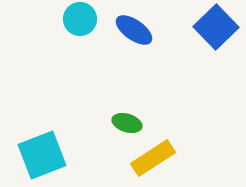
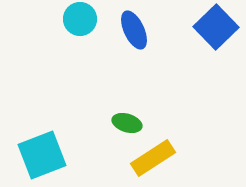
blue ellipse: rotated 30 degrees clockwise
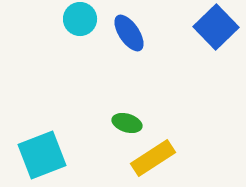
blue ellipse: moved 5 px left, 3 px down; rotated 9 degrees counterclockwise
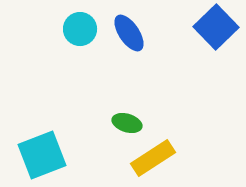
cyan circle: moved 10 px down
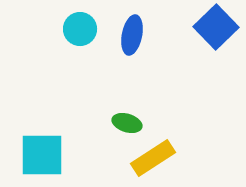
blue ellipse: moved 3 px right, 2 px down; rotated 45 degrees clockwise
cyan square: rotated 21 degrees clockwise
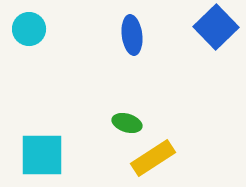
cyan circle: moved 51 px left
blue ellipse: rotated 18 degrees counterclockwise
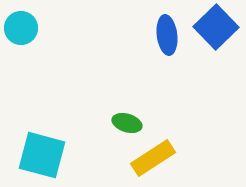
cyan circle: moved 8 px left, 1 px up
blue ellipse: moved 35 px right
cyan square: rotated 15 degrees clockwise
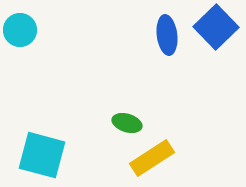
cyan circle: moved 1 px left, 2 px down
yellow rectangle: moved 1 px left
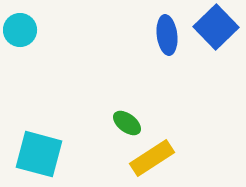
green ellipse: rotated 20 degrees clockwise
cyan square: moved 3 px left, 1 px up
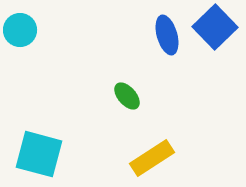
blue square: moved 1 px left
blue ellipse: rotated 9 degrees counterclockwise
green ellipse: moved 27 px up; rotated 12 degrees clockwise
